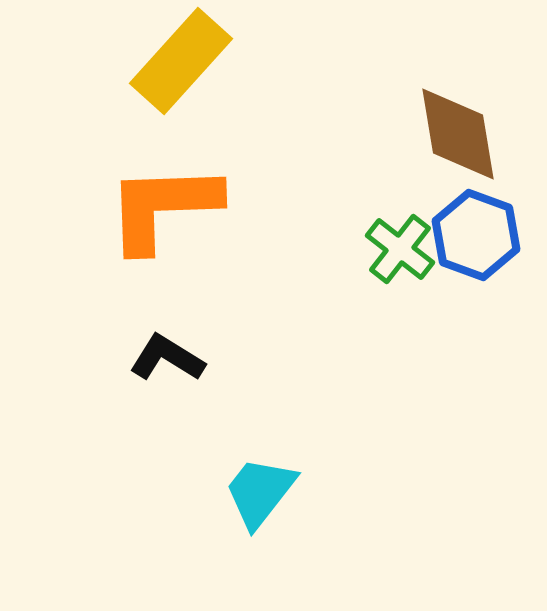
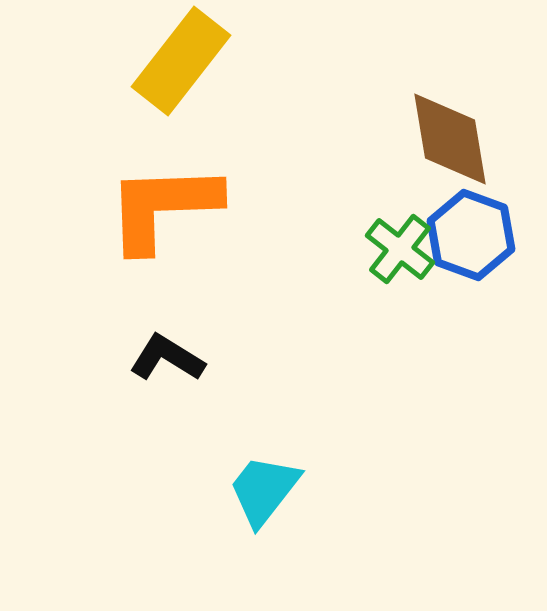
yellow rectangle: rotated 4 degrees counterclockwise
brown diamond: moved 8 px left, 5 px down
blue hexagon: moved 5 px left
cyan trapezoid: moved 4 px right, 2 px up
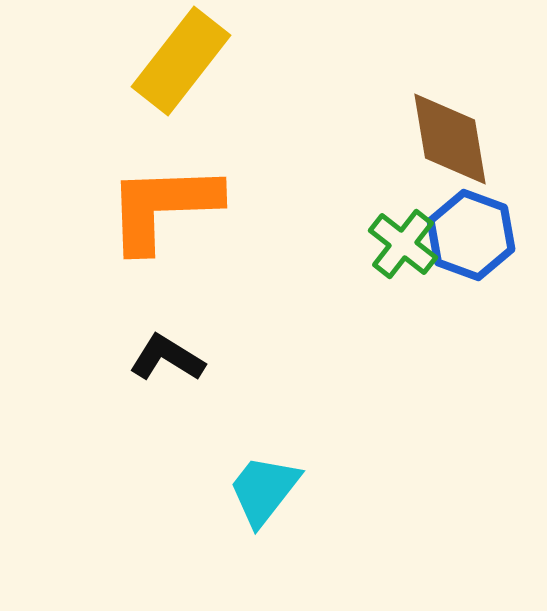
green cross: moved 3 px right, 5 px up
